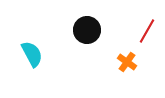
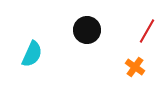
cyan semicircle: rotated 52 degrees clockwise
orange cross: moved 8 px right, 5 px down
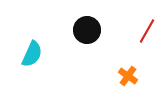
orange cross: moved 7 px left, 9 px down
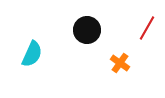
red line: moved 3 px up
orange cross: moved 8 px left, 13 px up
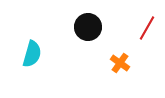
black circle: moved 1 px right, 3 px up
cyan semicircle: rotated 8 degrees counterclockwise
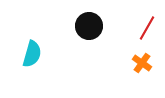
black circle: moved 1 px right, 1 px up
orange cross: moved 22 px right
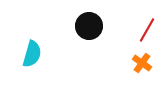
red line: moved 2 px down
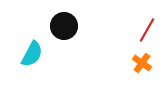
black circle: moved 25 px left
cyan semicircle: rotated 12 degrees clockwise
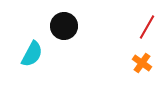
red line: moved 3 px up
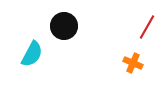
orange cross: moved 9 px left; rotated 12 degrees counterclockwise
